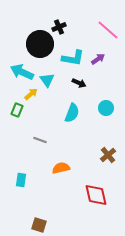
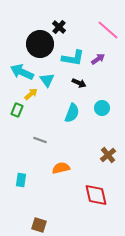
black cross: rotated 24 degrees counterclockwise
cyan circle: moved 4 px left
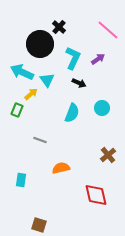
cyan L-shape: rotated 75 degrees counterclockwise
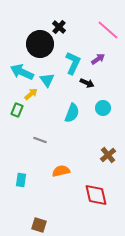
cyan L-shape: moved 5 px down
black arrow: moved 8 px right
cyan circle: moved 1 px right
orange semicircle: moved 3 px down
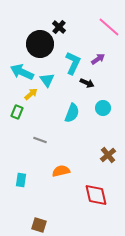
pink line: moved 1 px right, 3 px up
green rectangle: moved 2 px down
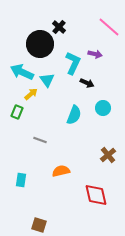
purple arrow: moved 3 px left, 5 px up; rotated 48 degrees clockwise
cyan semicircle: moved 2 px right, 2 px down
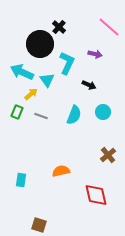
cyan L-shape: moved 6 px left
black arrow: moved 2 px right, 2 px down
cyan circle: moved 4 px down
gray line: moved 1 px right, 24 px up
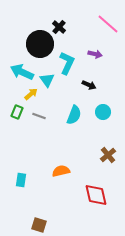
pink line: moved 1 px left, 3 px up
gray line: moved 2 px left
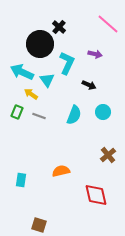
yellow arrow: rotated 104 degrees counterclockwise
